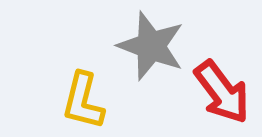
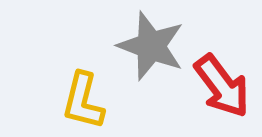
red arrow: moved 6 px up
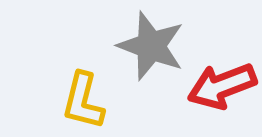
red arrow: rotated 106 degrees clockwise
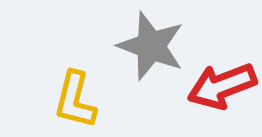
yellow L-shape: moved 8 px left, 1 px up
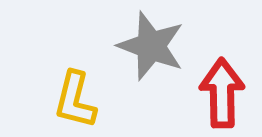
red arrow: moved 7 px down; rotated 110 degrees clockwise
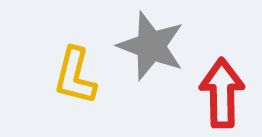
yellow L-shape: moved 24 px up
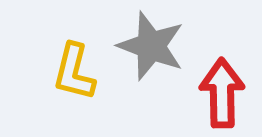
yellow L-shape: moved 1 px left, 4 px up
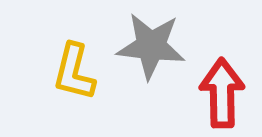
gray star: rotated 14 degrees counterclockwise
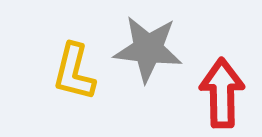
gray star: moved 3 px left, 3 px down
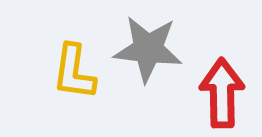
yellow L-shape: rotated 6 degrees counterclockwise
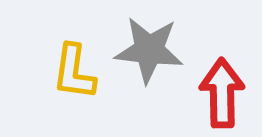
gray star: moved 1 px right, 1 px down
